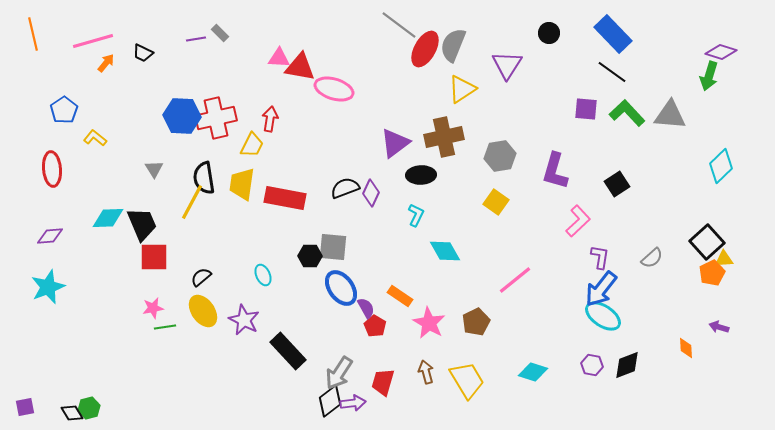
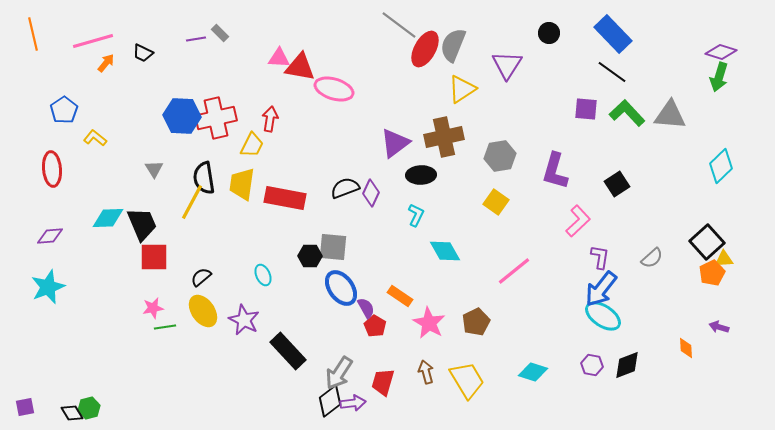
green arrow at (709, 76): moved 10 px right, 1 px down
pink line at (515, 280): moved 1 px left, 9 px up
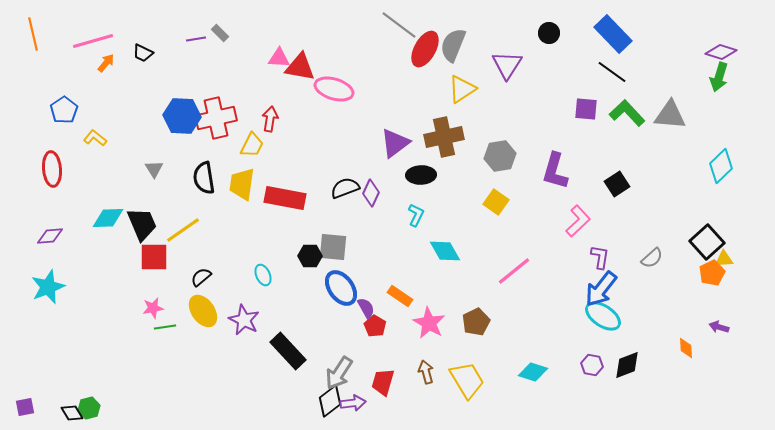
yellow line at (192, 202): moved 9 px left, 28 px down; rotated 27 degrees clockwise
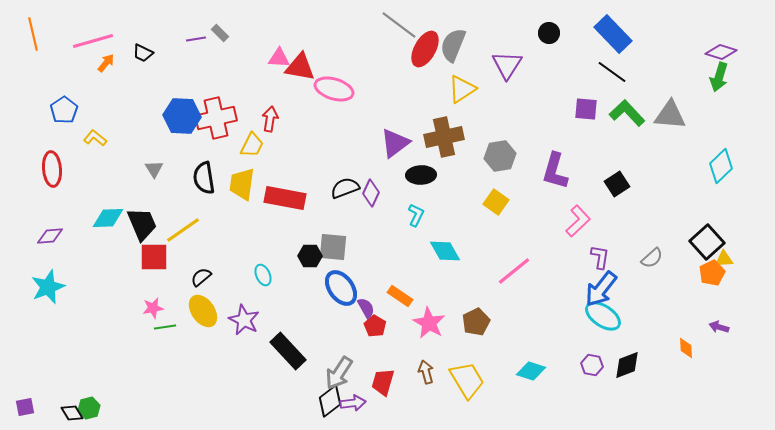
cyan diamond at (533, 372): moved 2 px left, 1 px up
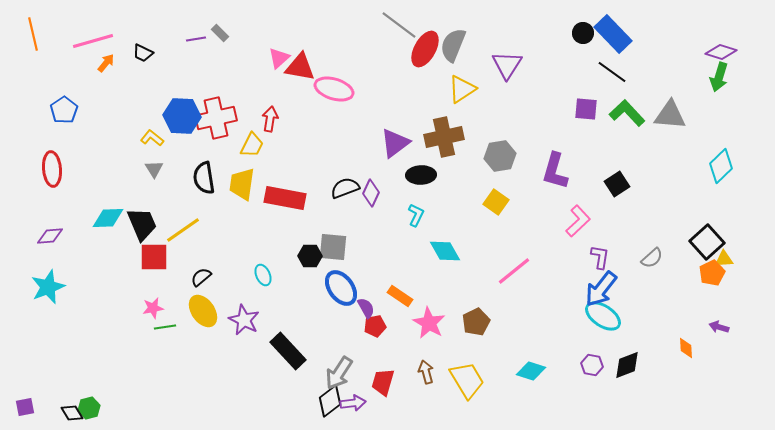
black circle at (549, 33): moved 34 px right
pink triangle at (279, 58): rotated 45 degrees counterclockwise
yellow L-shape at (95, 138): moved 57 px right
red pentagon at (375, 326): rotated 30 degrees clockwise
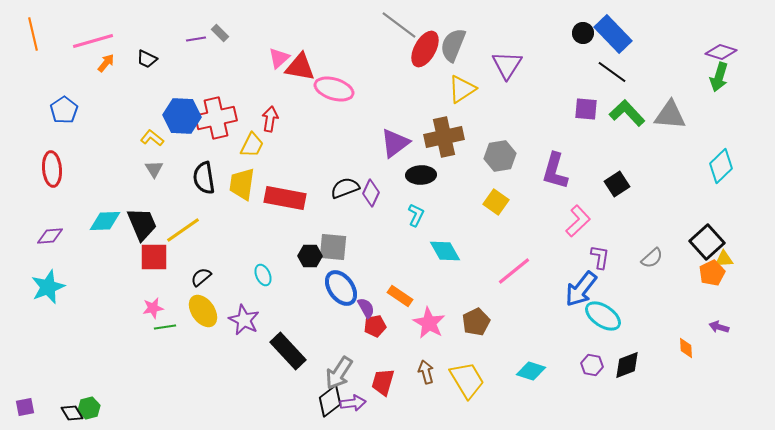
black trapezoid at (143, 53): moved 4 px right, 6 px down
cyan diamond at (108, 218): moved 3 px left, 3 px down
blue arrow at (601, 289): moved 20 px left
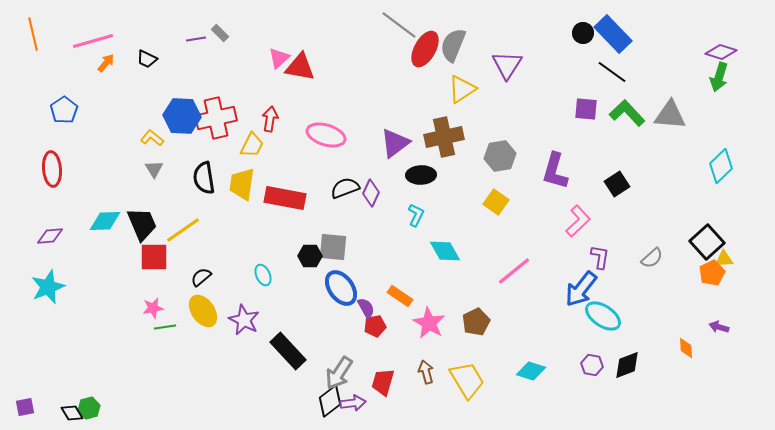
pink ellipse at (334, 89): moved 8 px left, 46 px down
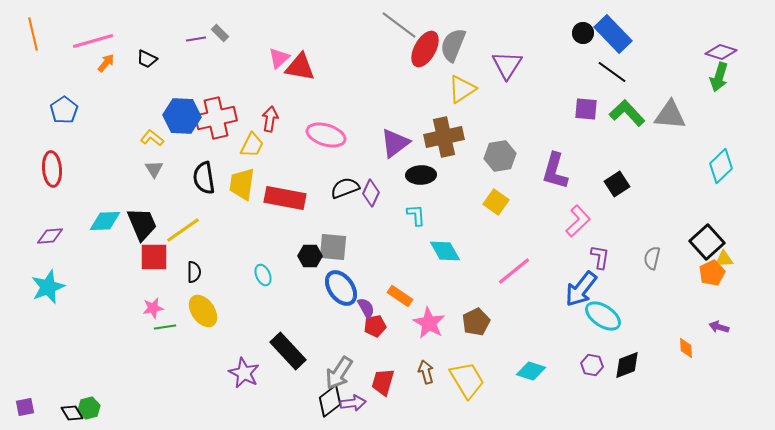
cyan L-shape at (416, 215): rotated 30 degrees counterclockwise
gray semicircle at (652, 258): rotated 145 degrees clockwise
black semicircle at (201, 277): moved 7 px left, 5 px up; rotated 130 degrees clockwise
purple star at (244, 320): moved 53 px down
